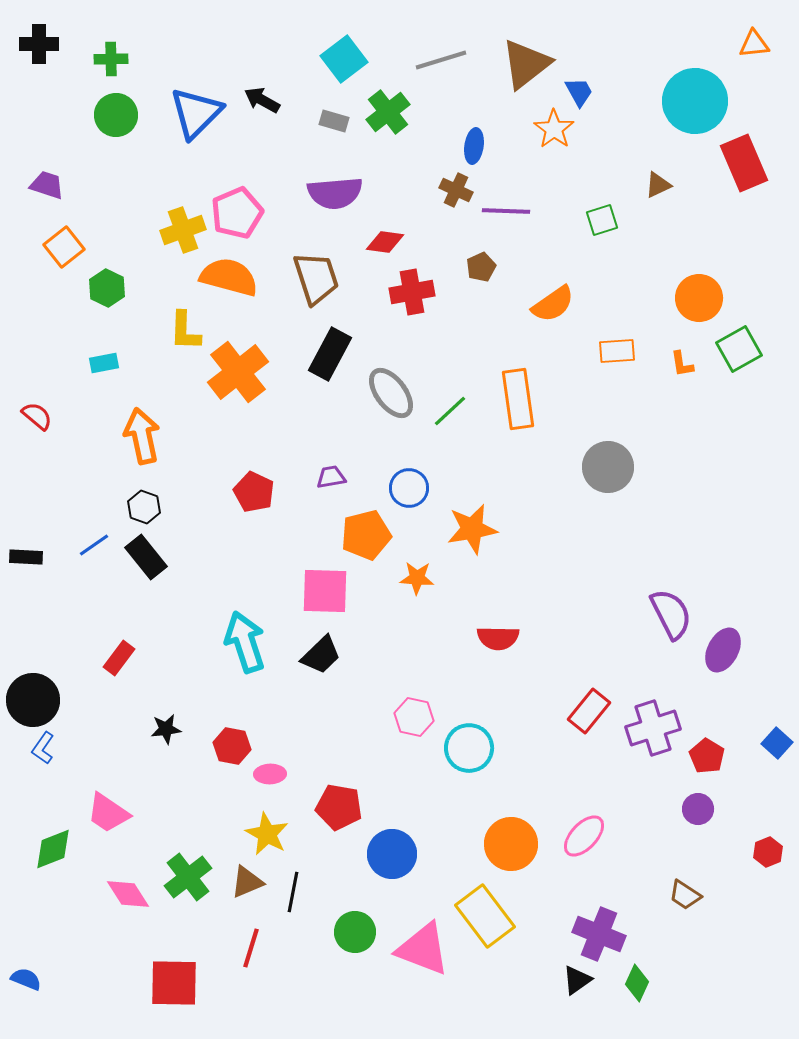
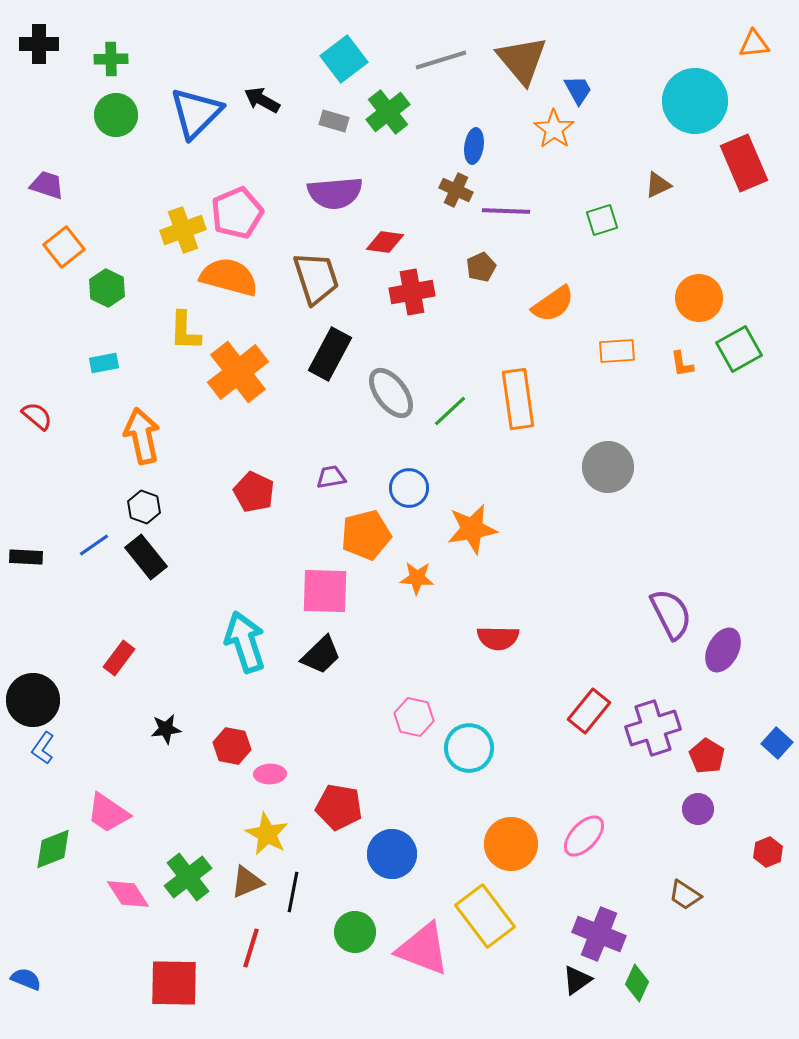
brown triangle at (526, 64): moved 4 px left, 4 px up; rotated 32 degrees counterclockwise
blue trapezoid at (579, 92): moved 1 px left, 2 px up
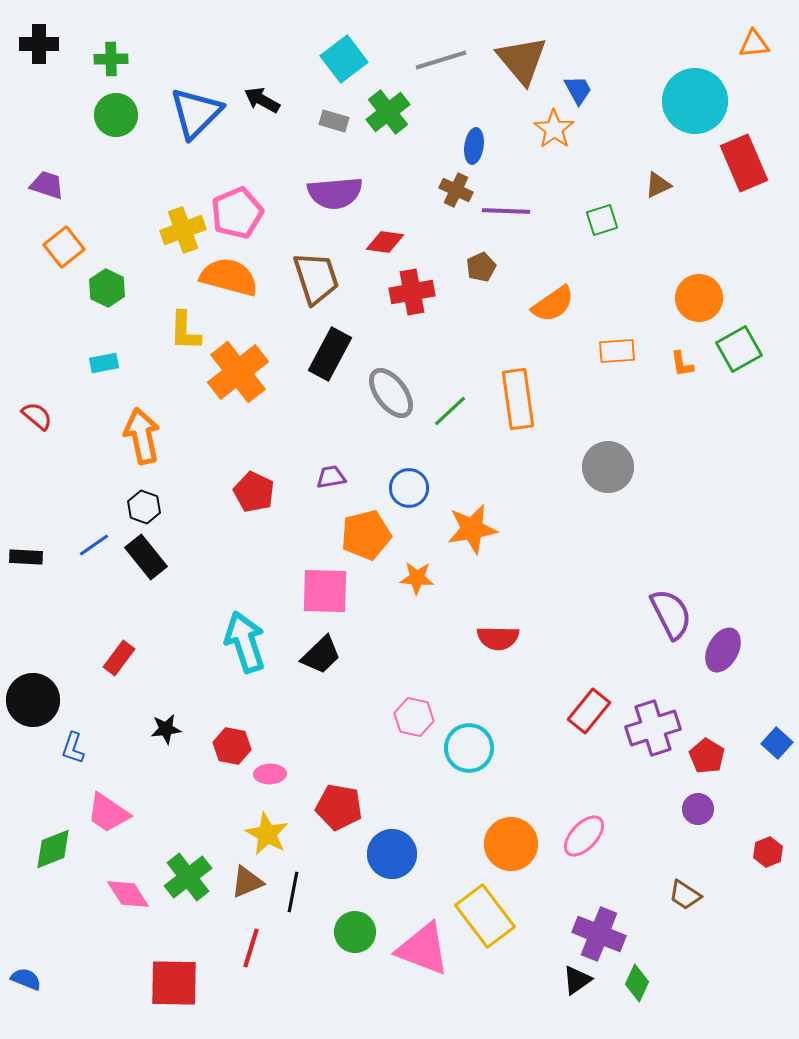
blue L-shape at (43, 748): moved 30 px right; rotated 16 degrees counterclockwise
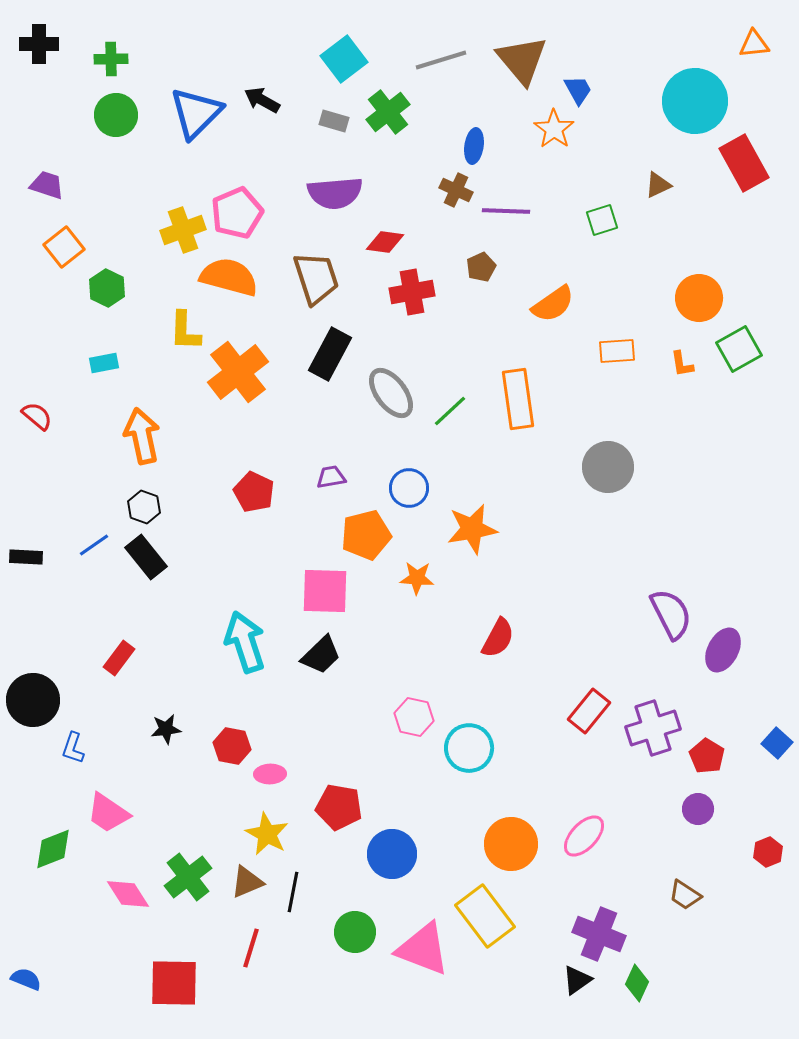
red rectangle at (744, 163): rotated 6 degrees counterclockwise
red semicircle at (498, 638): rotated 63 degrees counterclockwise
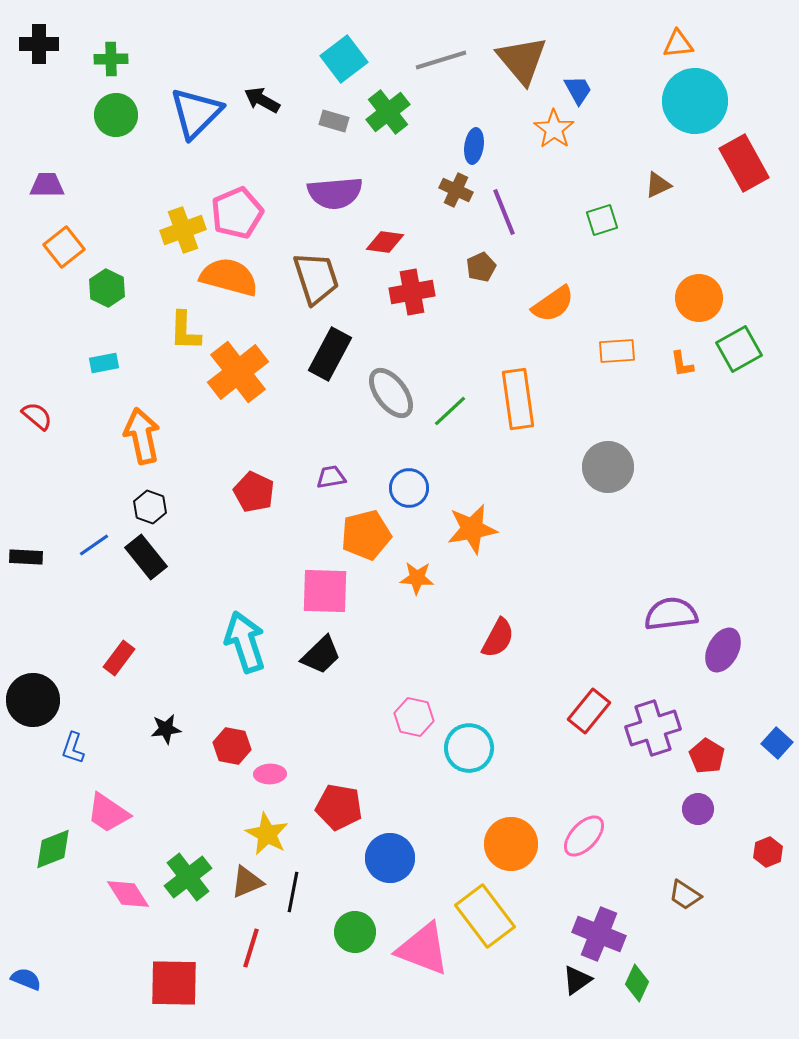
orange triangle at (754, 44): moved 76 px left
purple trapezoid at (47, 185): rotated 18 degrees counterclockwise
purple line at (506, 211): moved 2 px left, 1 px down; rotated 66 degrees clockwise
black hexagon at (144, 507): moved 6 px right
purple semicircle at (671, 614): rotated 70 degrees counterclockwise
blue circle at (392, 854): moved 2 px left, 4 px down
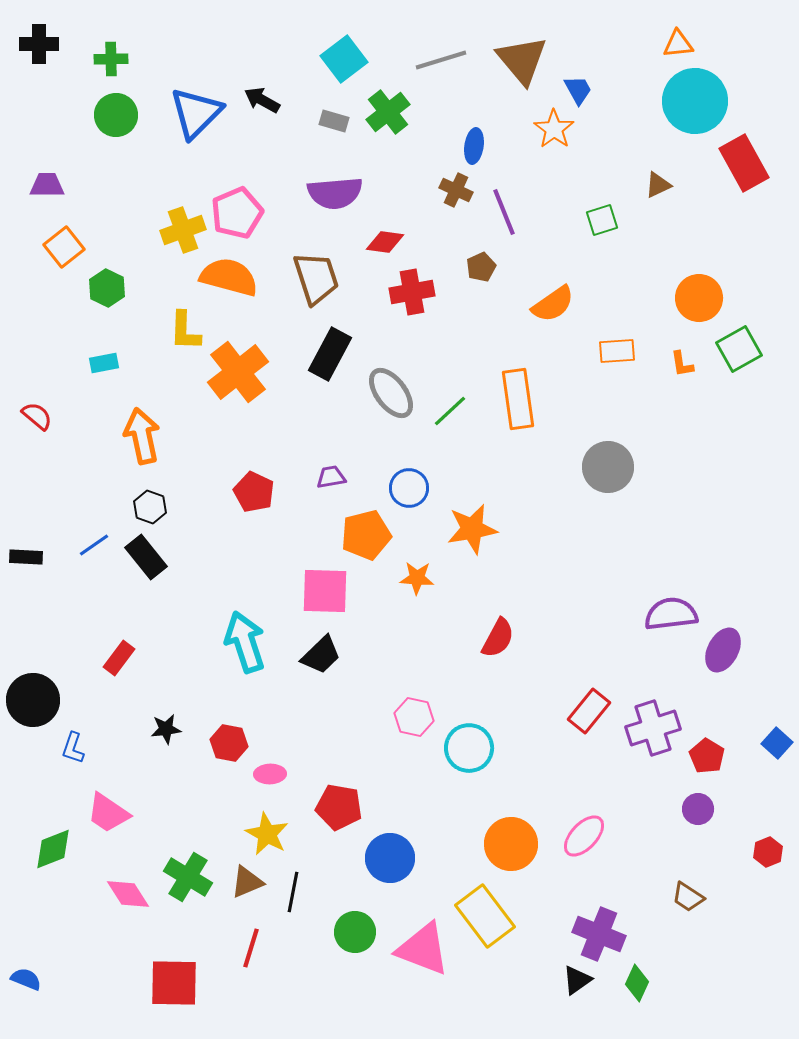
red hexagon at (232, 746): moved 3 px left, 3 px up
green cross at (188, 877): rotated 21 degrees counterclockwise
brown trapezoid at (685, 895): moved 3 px right, 2 px down
